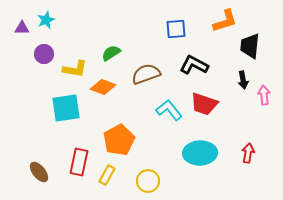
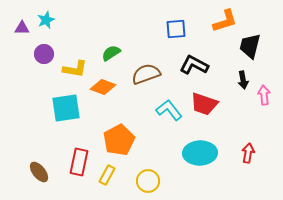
black trapezoid: rotated 8 degrees clockwise
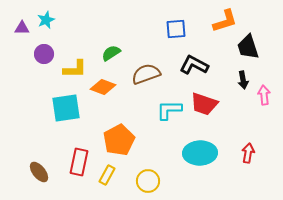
black trapezoid: moved 2 px left, 1 px down; rotated 32 degrees counterclockwise
yellow L-shape: rotated 10 degrees counterclockwise
cyan L-shape: rotated 52 degrees counterclockwise
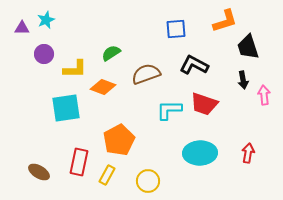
brown ellipse: rotated 20 degrees counterclockwise
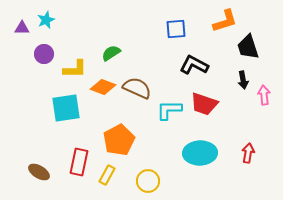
brown semicircle: moved 9 px left, 14 px down; rotated 44 degrees clockwise
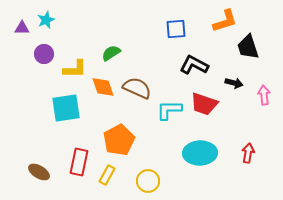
black arrow: moved 9 px left, 3 px down; rotated 66 degrees counterclockwise
orange diamond: rotated 50 degrees clockwise
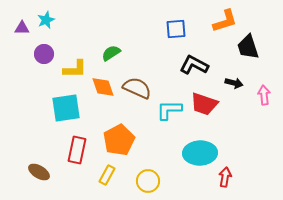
red arrow: moved 23 px left, 24 px down
red rectangle: moved 2 px left, 12 px up
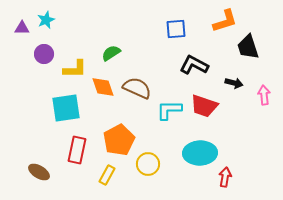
red trapezoid: moved 2 px down
yellow circle: moved 17 px up
